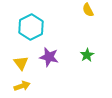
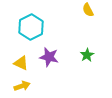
yellow triangle: rotated 28 degrees counterclockwise
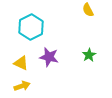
green star: moved 2 px right
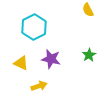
cyan hexagon: moved 3 px right
purple star: moved 2 px right, 2 px down
yellow arrow: moved 17 px right
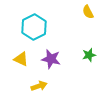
yellow semicircle: moved 2 px down
green star: rotated 16 degrees clockwise
yellow triangle: moved 4 px up
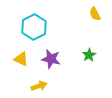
yellow semicircle: moved 7 px right, 2 px down
green star: rotated 16 degrees counterclockwise
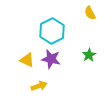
yellow semicircle: moved 5 px left, 1 px up
cyan hexagon: moved 18 px right, 4 px down
yellow triangle: moved 6 px right, 1 px down
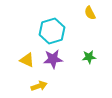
cyan hexagon: rotated 10 degrees clockwise
green star: moved 2 px down; rotated 24 degrees clockwise
purple star: moved 2 px right; rotated 18 degrees counterclockwise
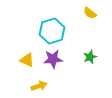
yellow semicircle: rotated 24 degrees counterclockwise
green star: moved 1 px right; rotated 16 degrees counterclockwise
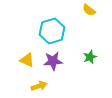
yellow semicircle: moved 1 px left, 3 px up
purple star: moved 2 px down
